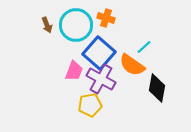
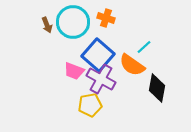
cyan circle: moved 3 px left, 3 px up
blue square: moved 1 px left, 2 px down
pink trapezoid: rotated 90 degrees clockwise
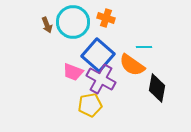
cyan line: rotated 42 degrees clockwise
pink trapezoid: moved 1 px left, 1 px down
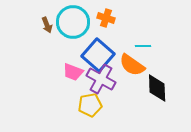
cyan line: moved 1 px left, 1 px up
black diamond: rotated 12 degrees counterclockwise
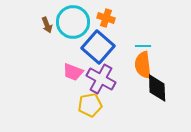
blue square: moved 8 px up
orange semicircle: moved 11 px right; rotated 48 degrees clockwise
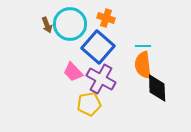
cyan circle: moved 3 px left, 2 px down
pink trapezoid: rotated 25 degrees clockwise
yellow pentagon: moved 1 px left, 1 px up
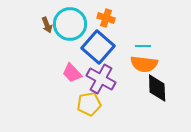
orange semicircle: moved 1 px right, 1 px up; rotated 76 degrees counterclockwise
pink trapezoid: moved 1 px left, 1 px down
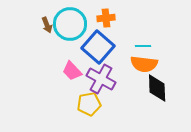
orange cross: rotated 24 degrees counterclockwise
pink trapezoid: moved 2 px up
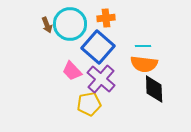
purple cross: rotated 12 degrees clockwise
black diamond: moved 3 px left, 1 px down
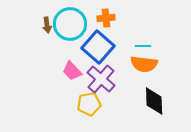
brown arrow: rotated 14 degrees clockwise
black diamond: moved 12 px down
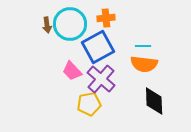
blue square: rotated 20 degrees clockwise
